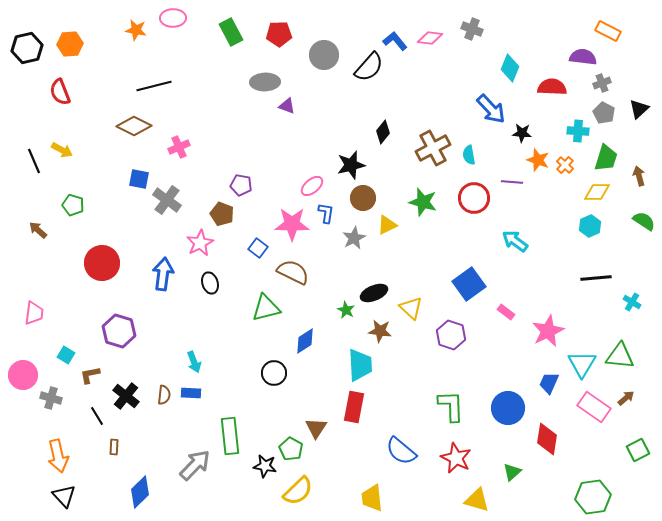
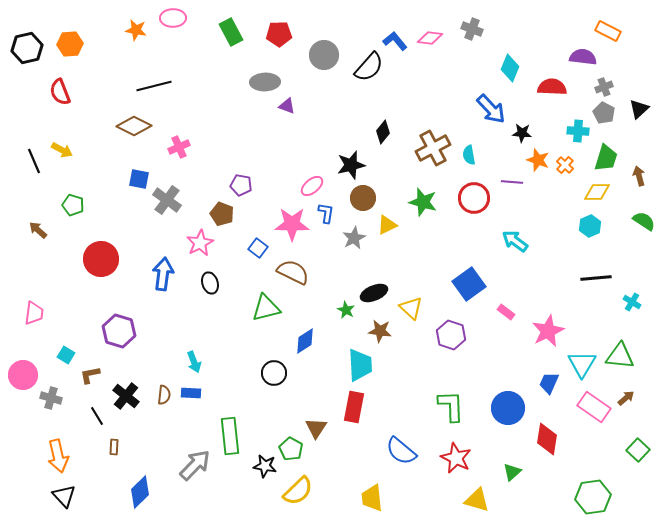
gray cross at (602, 83): moved 2 px right, 4 px down
red circle at (102, 263): moved 1 px left, 4 px up
green square at (638, 450): rotated 20 degrees counterclockwise
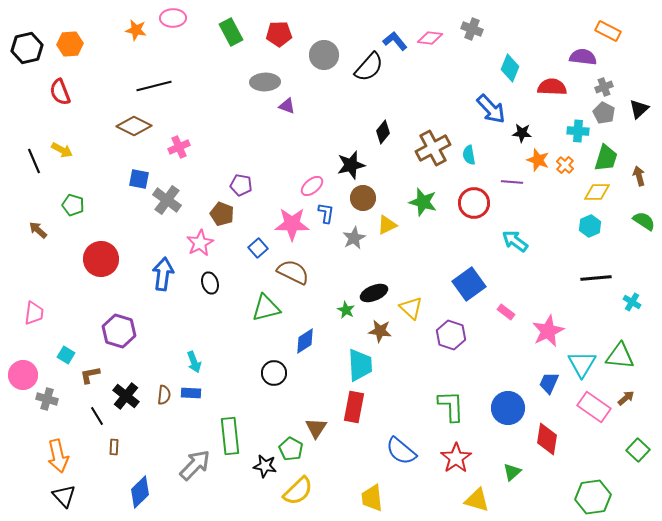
red circle at (474, 198): moved 5 px down
blue square at (258, 248): rotated 12 degrees clockwise
gray cross at (51, 398): moved 4 px left, 1 px down
red star at (456, 458): rotated 12 degrees clockwise
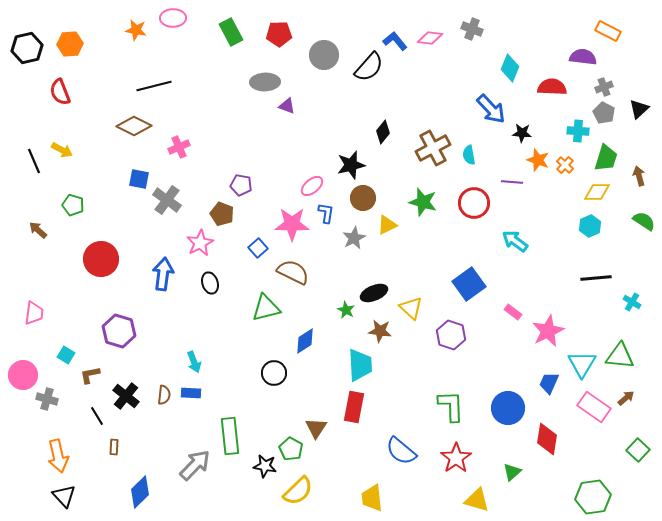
pink rectangle at (506, 312): moved 7 px right
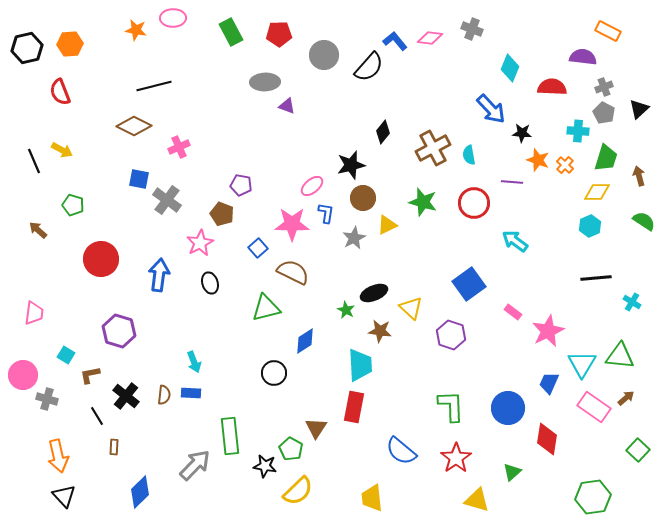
blue arrow at (163, 274): moved 4 px left, 1 px down
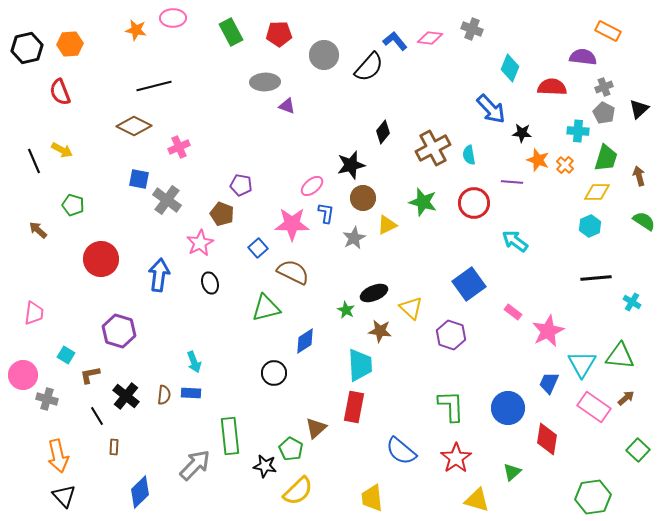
brown triangle at (316, 428): rotated 15 degrees clockwise
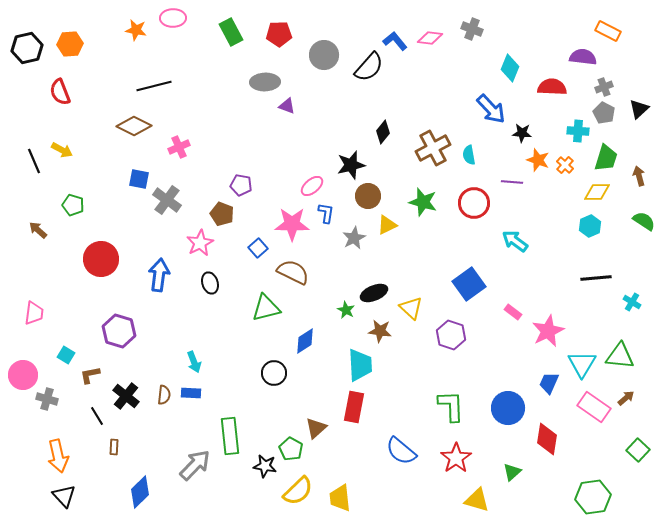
brown circle at (363, 198): moved 5 px right, 2 px up
yellow trapezoid at (372, 498): moved 32 px left
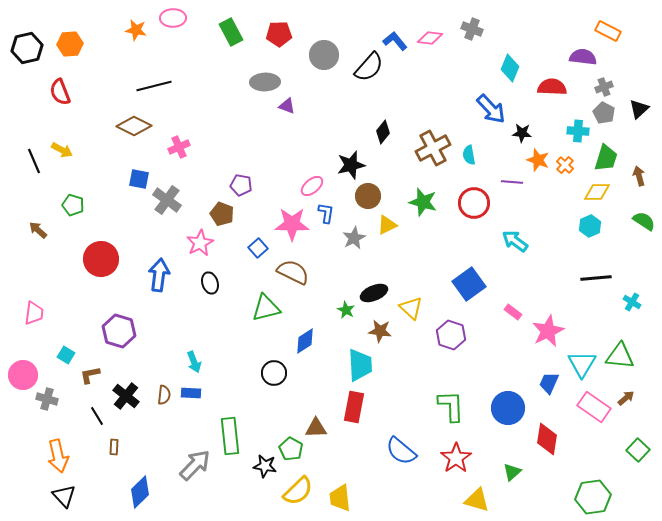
brown triangle at (316, 428): rotated 40 degrees clockwise
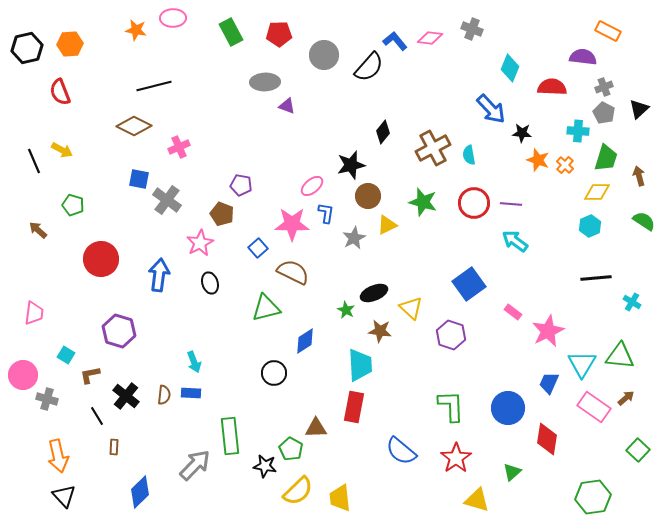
purple line at (512, 182): moved 1 px left, 22 px down
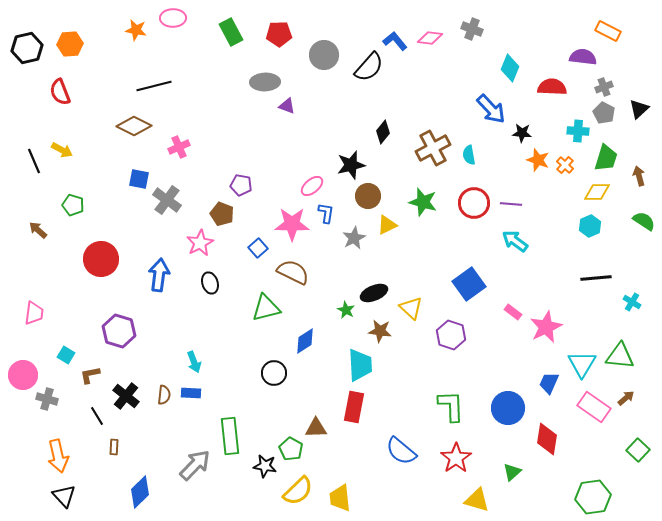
pink star at (548, 331): moved 2 px left, 4 px up
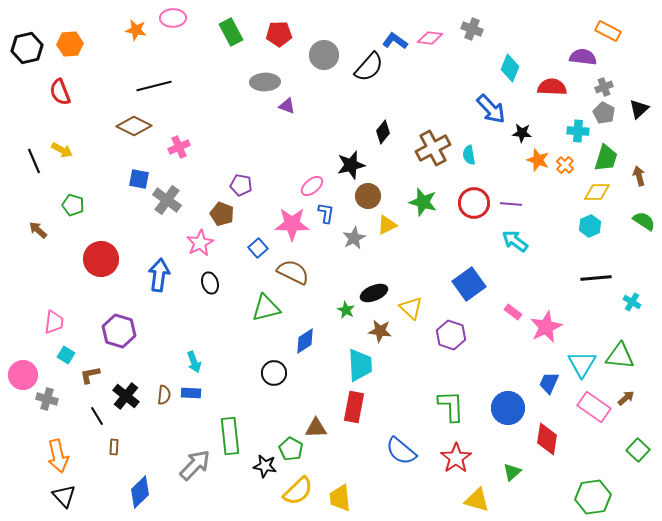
blue L-shape at (395, 41): rotated 15 degrees counterclockwise
pink trapezoid at (34, 313): moved 20 px right, 9 px down
